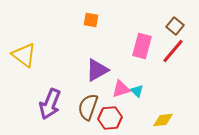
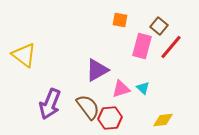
orange square: moved 29 px right
brown square: moved 16 px left
red line: moved 2 px left, 4 px up
cyan triangle: moved 6 px right, 3 px up
brown semicircle: rotated 124 degrees clockwise
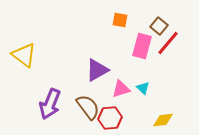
red line: moved 3 px left, 4 px up
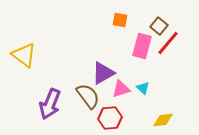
purple triangle: moved 6 px right, 3 px down
brown semicircle: moved 11 px up
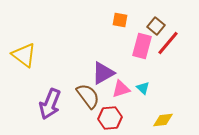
brown square: moved 3 px left
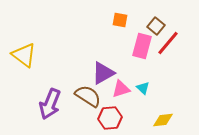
brown semicircle: rotated 20 degrees counterclockwise
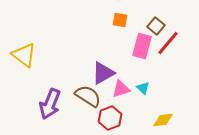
red hexagon: rotated 15 degrees counterclockwise
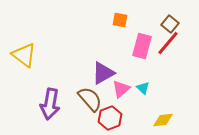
brown square: moved 14 px right, 2 px up
pink triangle: rotated 24 degrees counterclockwise
brown semicircle: moved 2 px right, 3 px down; rotated 16 degrees clockwise
purple arrow: rotated 12 degrees counterclockwise
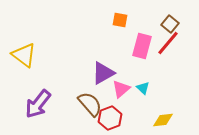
brown semicircle: moved 5 px down
purple arrow: moved 12 px left; rotated 28 degrees clockwise
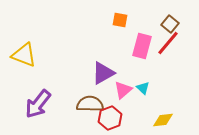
yellow triangle: rotated 16 degrees counterclockwise
pink triangle: moved 2 px right, 1 px down
brown semicircle: rotated 48 degrees counterclockwise
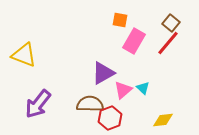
brown square: moved 1 px right, 1 px up
pink rectangle: moved 8 px left, 5 px up; rotated 15 degrees clockwise
